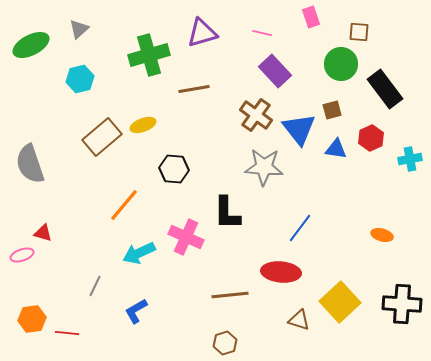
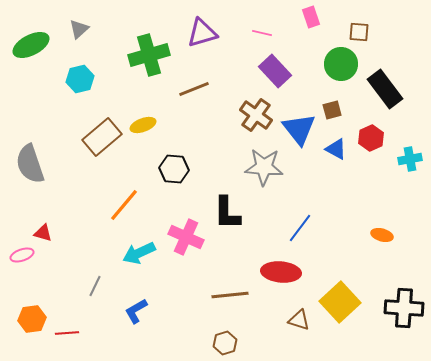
brown line at (194, 89): rotated 12 degrees counterclockwise
blue triangle at (336, 149): rotated 20 degrees clockwise
black cross at (402, 304): moved 2 px right, 4 px down
red line at (67, 333): rotated 10 degrees counterclockwise
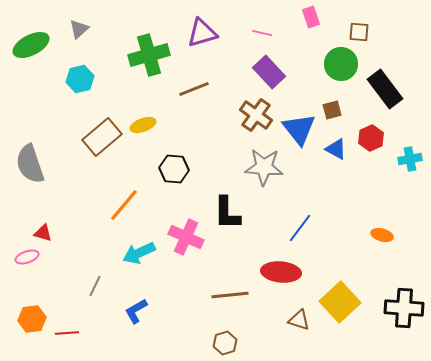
purple rectangle at (275, 71): moved 6 px left, 1 px down
pink ellipse at (22, 255): moved 5 px right, 2 px down
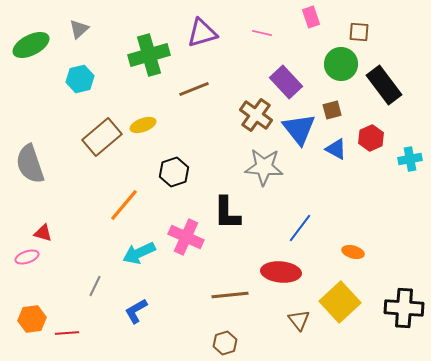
purple rectangle at (269, 72): moved 17 px right, 10 px down
black rectangle at (385, 89): moved 1 px left, 4 px up
black hexagon at (174, 169): moved 3 px down; rotated 24 degrees counterclockwise
orange ellipse at (382, 235): moved 29 px left, 17 px down
brown triangle at (299, 320): rotated 35 degrees clockwise
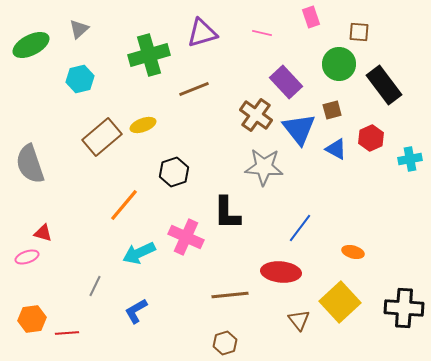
green circle at (341, 64): moved 2 px left
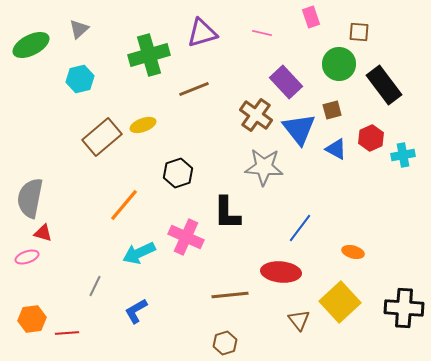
cyan cross at (410, 159): moved 7 px left, 4 px up
gray semicircle at (30, 164): moved 34 px down; rotated 30 degrees clockwise
black hexagon at (174, 172): moved 4 px right, 1 px down
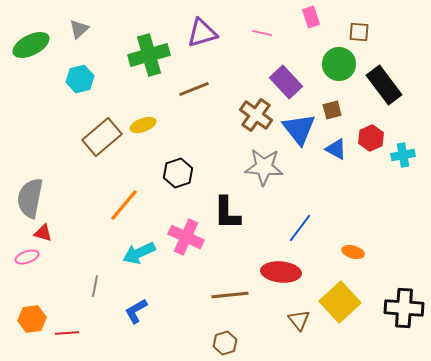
gray line at (95, 286): rotated 15 degrees counterclockwise
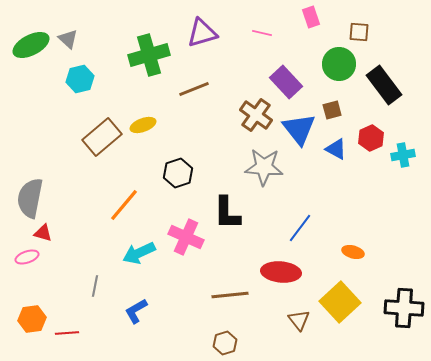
gray triangle at (79, 29): moved 11 px left, 10 px down; rotated 35 degrees counterclockwise
